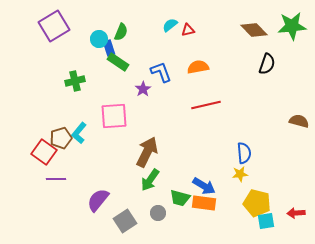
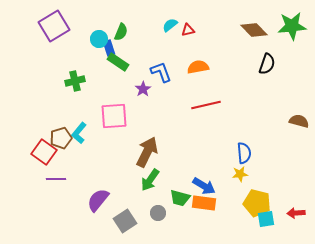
cyan square: moved 2 px up
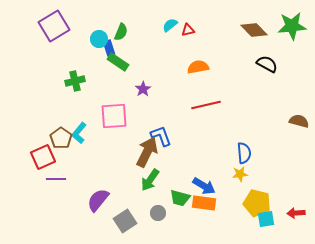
black semicircle: rotated 80 degrees counterclockwise
blue L-shape: moved 64 px down
brown pentagon: rotated 20 degrees counterclockwise
red square: moved 1 px left, 5 px down; rotated 30 degrees clockwise
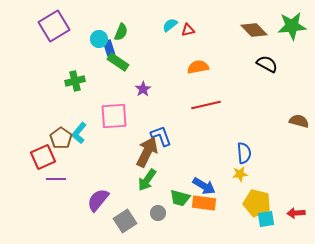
green arrow: moved 3 px left
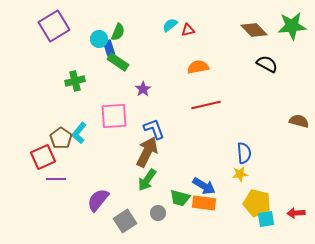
green semicircle: moved 3 px left
blue L-shape: moved 7 px left, 7 px up
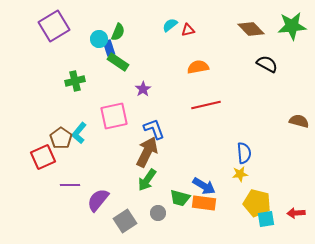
brown diamond: moved 3 px left, 1 px up
pink square: rotated 8 degrees counterclockwise
purple line: moved 14 px right, 6 px down
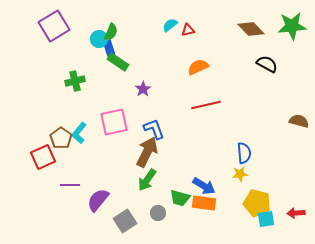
green semicircle: moved 7 px left
orange semicircle: rotated 15 degrees counterclockwise
pink square: moved 6 px down
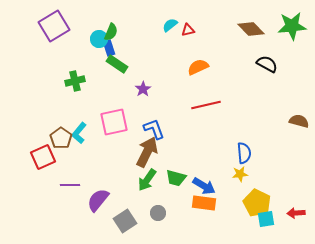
green rectangle: moved 1 px left, 2 px down
green trapezoid: moved 4 px left, 20 px up
yellow pentagon: rotated 12 degrees clockwise
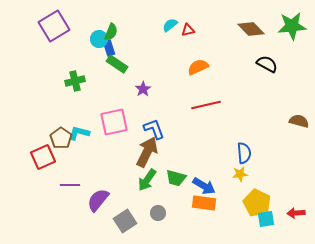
cyan L-shape: rotated 65 degrees clockwise
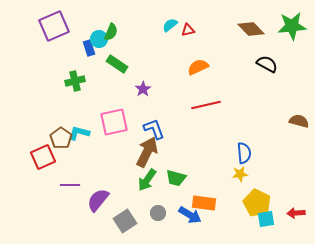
purple square: rotated 8 degrees clockwise
blue rectangle: moved 20 px left
blue arrow: moved 14 px left, 29 px down
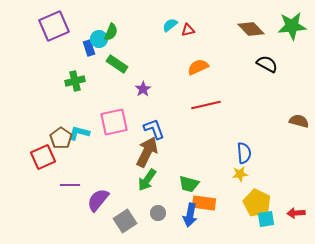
green trapezoid: moved 13 px right, 6 px down
blue arrow: rotated 70 degrees clockwise
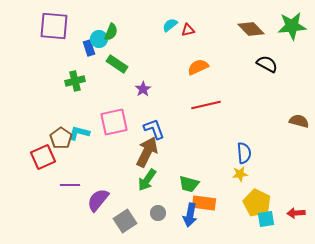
purple square: rotated 28 degrees clockwise
